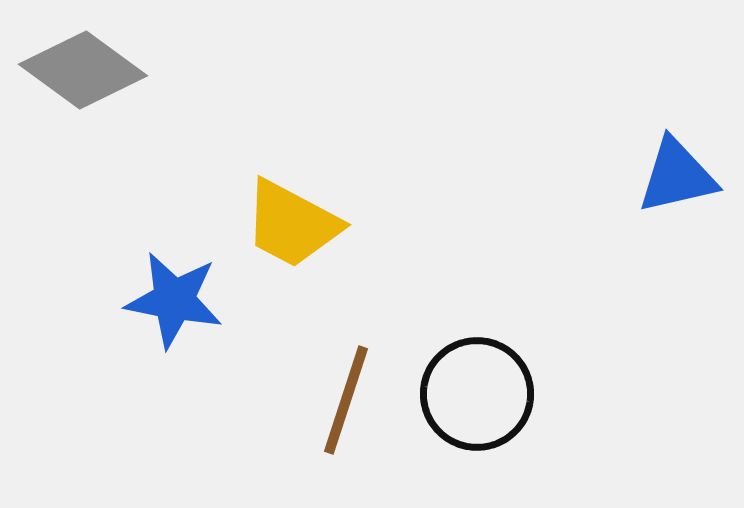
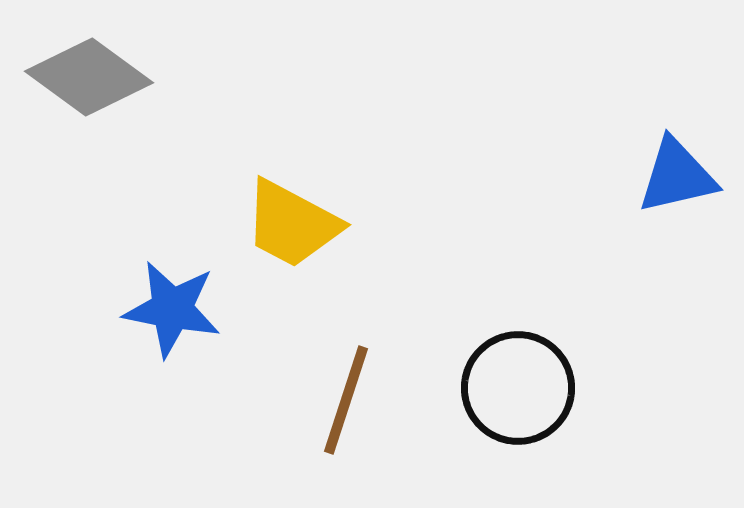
gray diamond: moved 6 px right, 7 px down
blue star: moved 2 px left, 9 px down
black circle: moved 41 px right, 6 px up
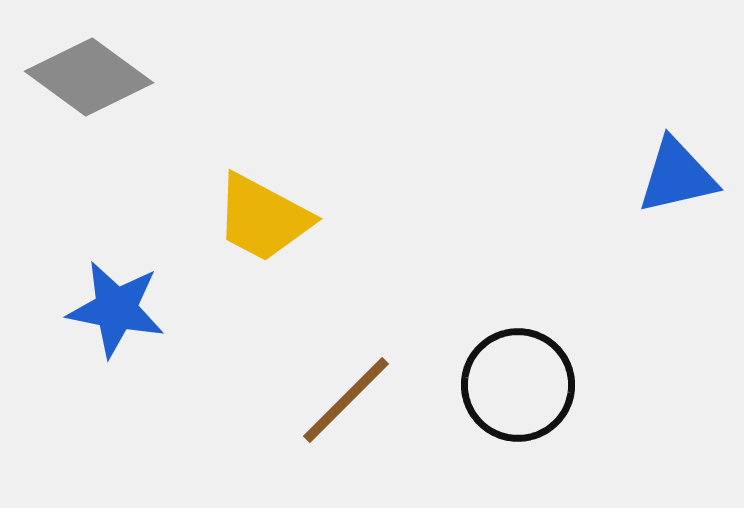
yellow trapezoid: moved 29 px left, 6 px up
blue star: moved 56 px left
black circle: moved 3 px up
brown line: rotated 27 degrees clockwise
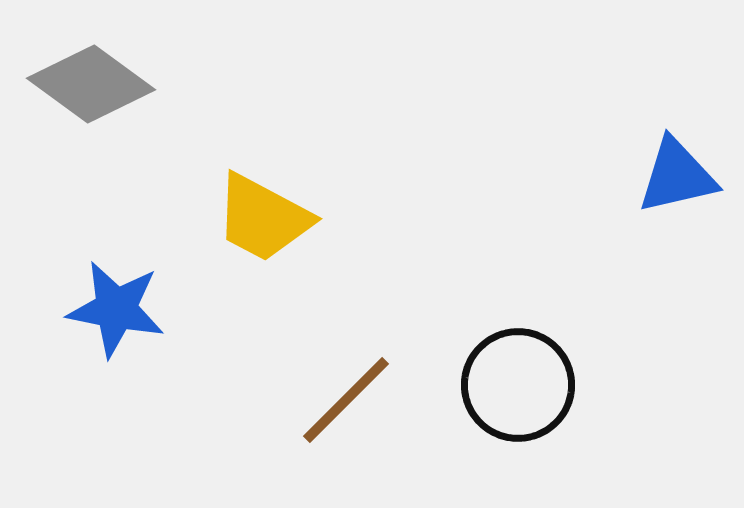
gray diamond: moved 2 px right, 7 px down
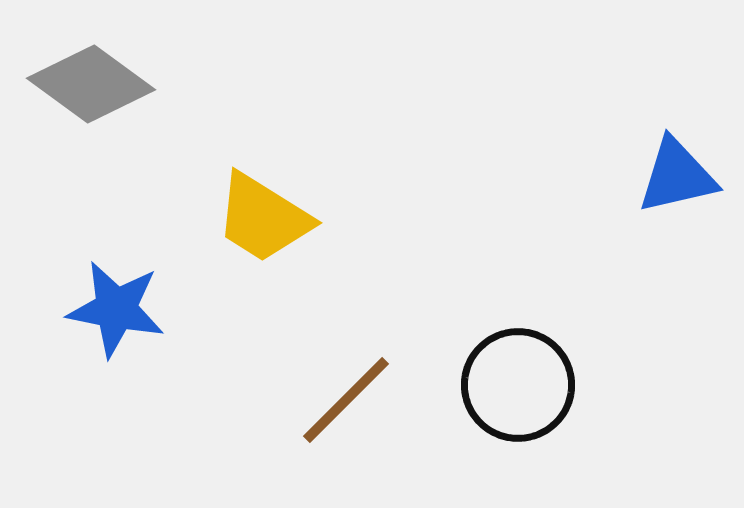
yellow trapezoid: rotated 4 degrees clockwise
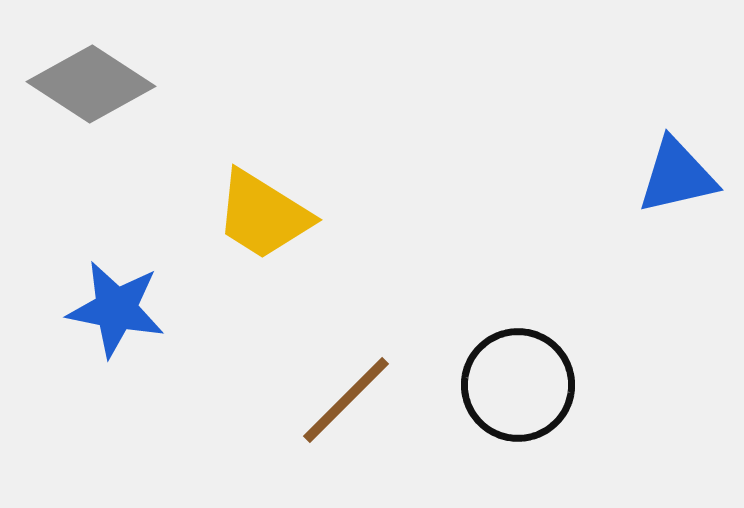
gray diamond: rotated 3 degrees counterclockwise
yellow trapezoid: moved 3 px up
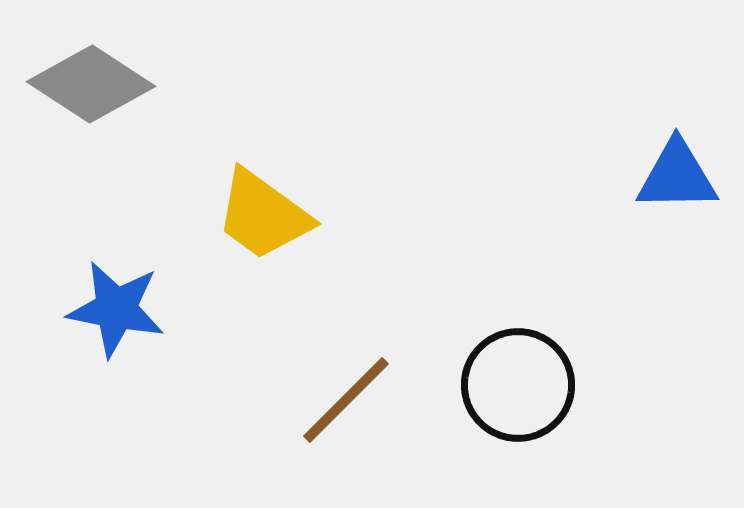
blue triangle: rotated 12 degrees clockwise
yellow trapezoid: rotated 4 degrees clockwise
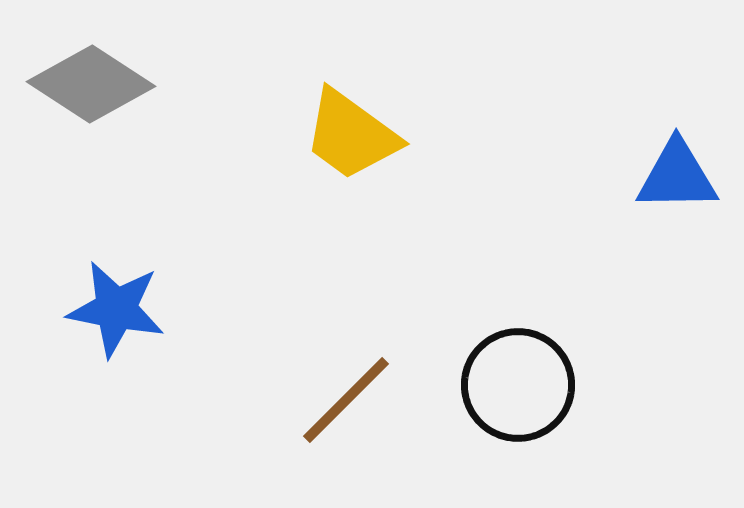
yellow trapezoid: moved 88 px right, 80 px up
